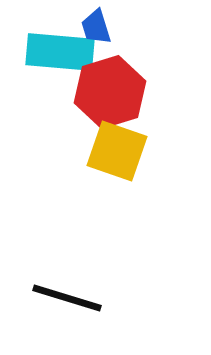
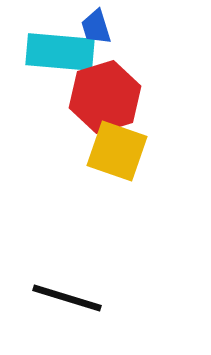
red hexagon: moved 5 px left, 5 px down
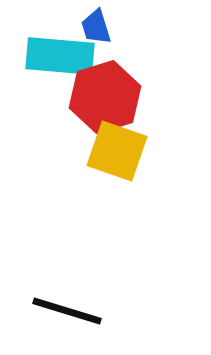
cyan rectangle: moved 4 px down
black line: moved 13 px down
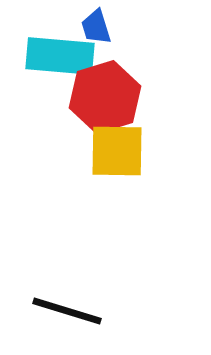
yellow square: rotated 18 degrees counterclockwise
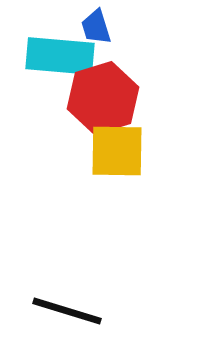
red hexagon: moved 2 px left, 1 px down
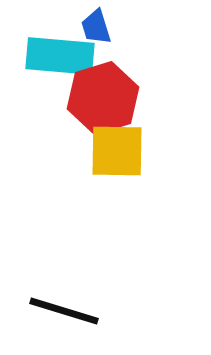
black line: moved 3 px left
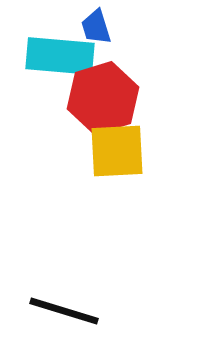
yellow square: rotated 4 degrees counterclockwise
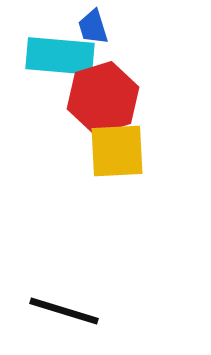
blue trapezoid: moved 3 px left
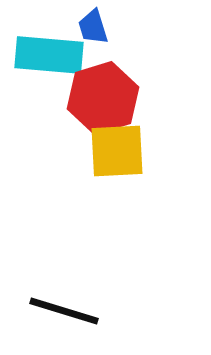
cyan rectangle: moved 11 px left, 1 px up
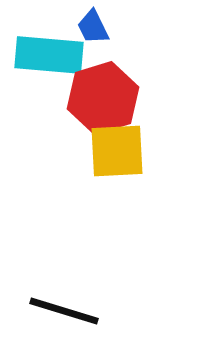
blue trapezoid: rotated 9 degrees counterclockwise
